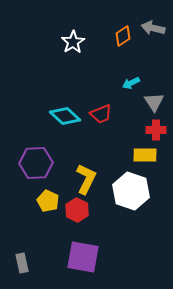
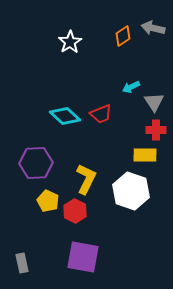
white star: moved 3 px left
cyan arrow: moved 4 px down
red hexagon: moved 2 px left, 1 px down
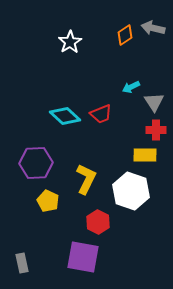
orange diamond: moved 2 px right, 1 px up
red hexagon: moved 23 px right, 11 px down
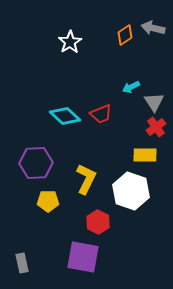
red cross: moved 3 px up; rotated 36 degrees counterclockwise
yellow pentagon: rotated 25 degrees counterclockwise
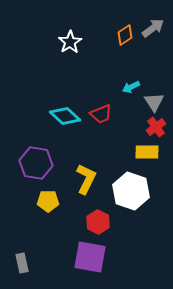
gray arrow: rotated 130 degrees clockwise
yellow rectangle: moved 2 px right, 3 px up
purple hexagon: rotated 12 degrees clockwise
purple square: moved 7 px right
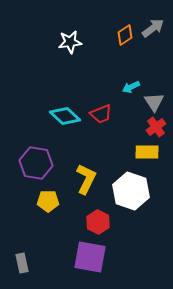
white star: rotated 25 degrees clockwise
